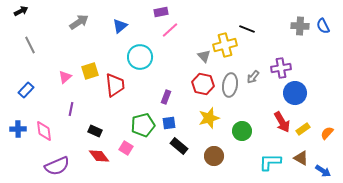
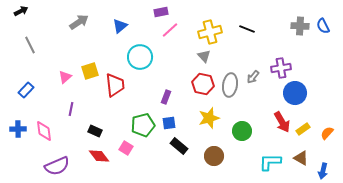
yellow cross at (225, 45): moved 15 px left, 13 px up
blue arrow at (323, 171): rotated 70 degrees clockwise
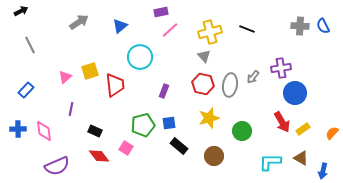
purple rectangle at (166, 97): moved 2 px left, 6 px up
orange semicircle at (327, 133): moved 5 px right
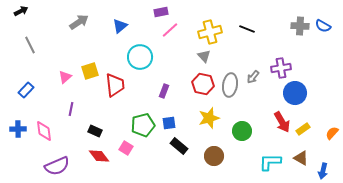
blue semicircle at (323, 26): rotated 35 degrees counterclockwise
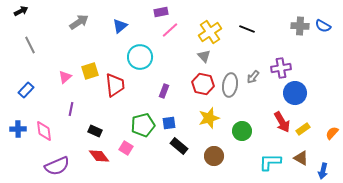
yellow cross at (210, 32): rotated 20 degrees counterclockwise
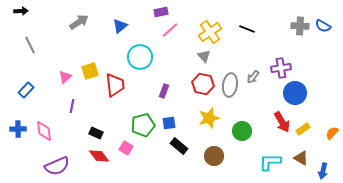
black arrow at (21, 11): rotated 24 degrees clockwise
purple line at (71, 109): moved 1 px right, 3 px up
black rectangle at (95, 131): moved 1 px right, 2 px down
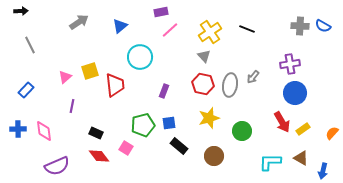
purple cross at (281, 68): moved 9 px right, 4 px up
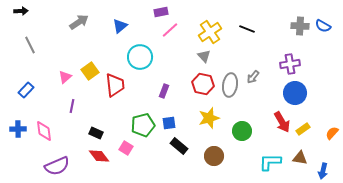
yellow square at (90, 71): rotated 18 degrees counterclockwise
brown triangle at (301, 158): moved 1 px left; rotated 21 degrees counterclockwise
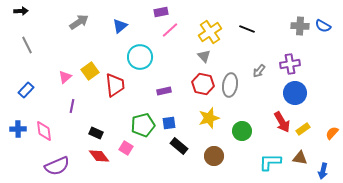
gray line at (30, 45): moved 3 px left
gray arrow at (253, 77): moved 6 px right, 6 px up
purple rectangle at (164, 91): rotated 56 degrees clockwise
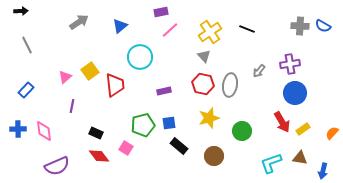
cyan L-shape at (270, 162): moved 1 px right, 1 px down; rotated 20 degrees counterclockwise
